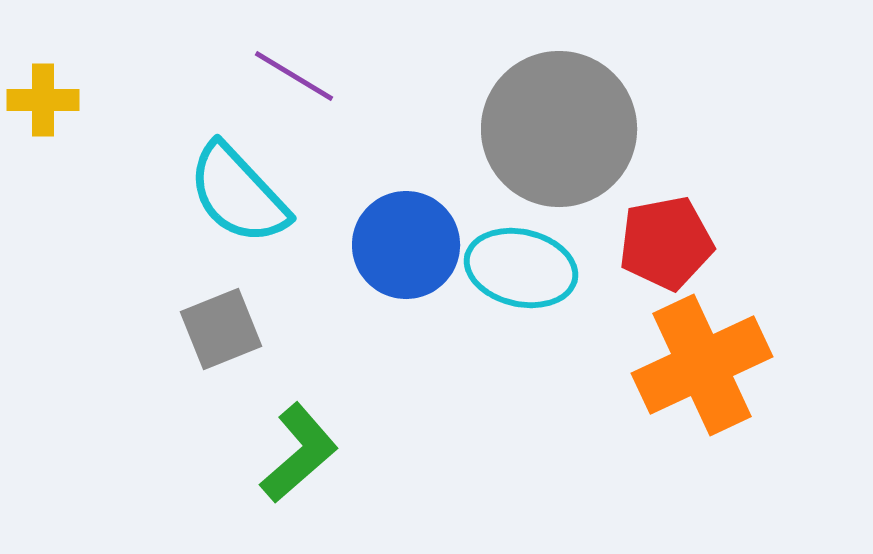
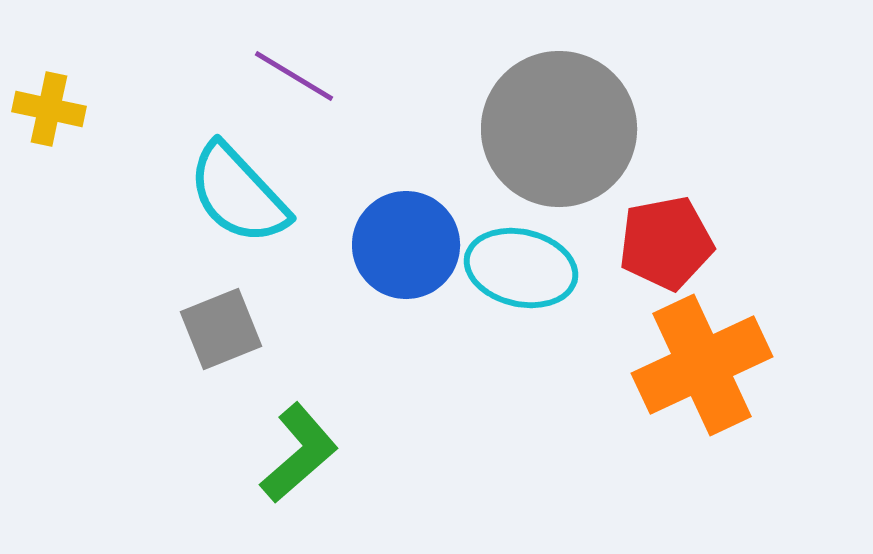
yellow cross: moved 6 px right, 9 px down; rotated 12 degrees clockwise
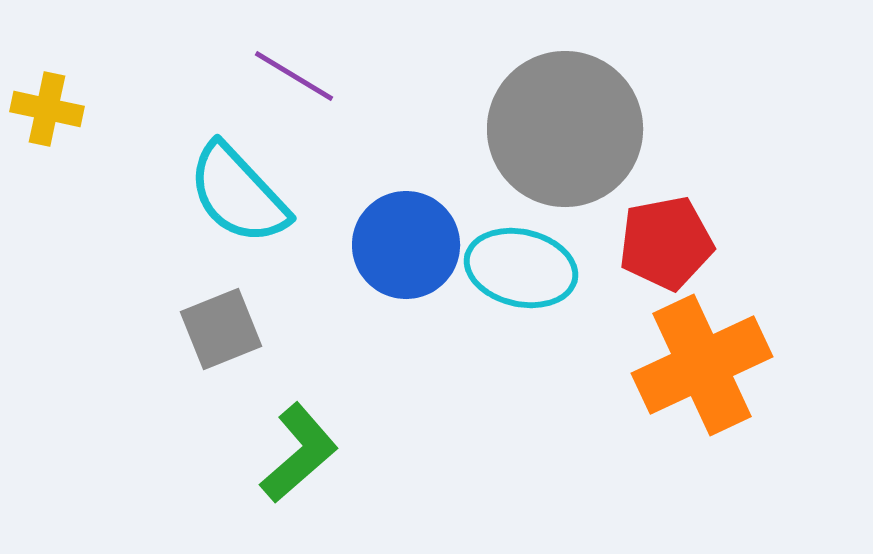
yellow cross: moved 2 px left
gray circle: moved 6 px right
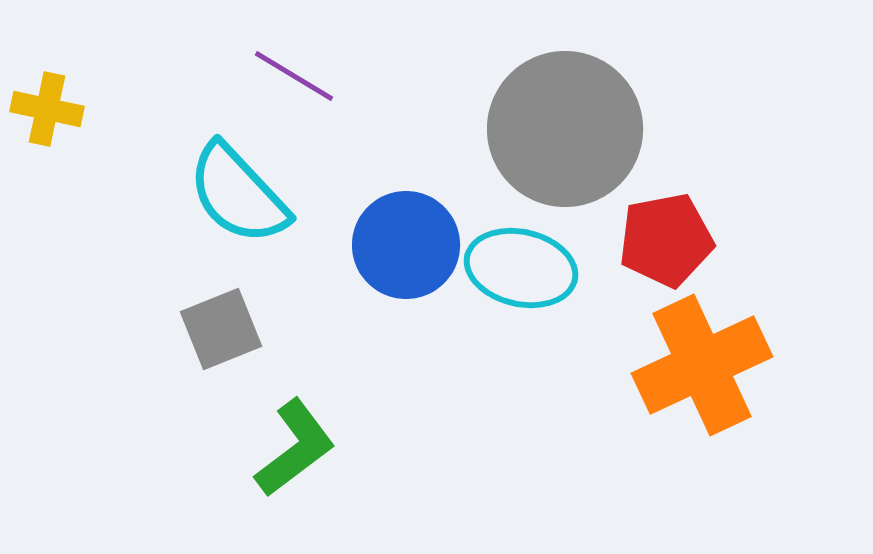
red pentagon: moved 3 px up
green L-shape: moved 4 px left, 5 px up; rotated 4 degrees clockwise
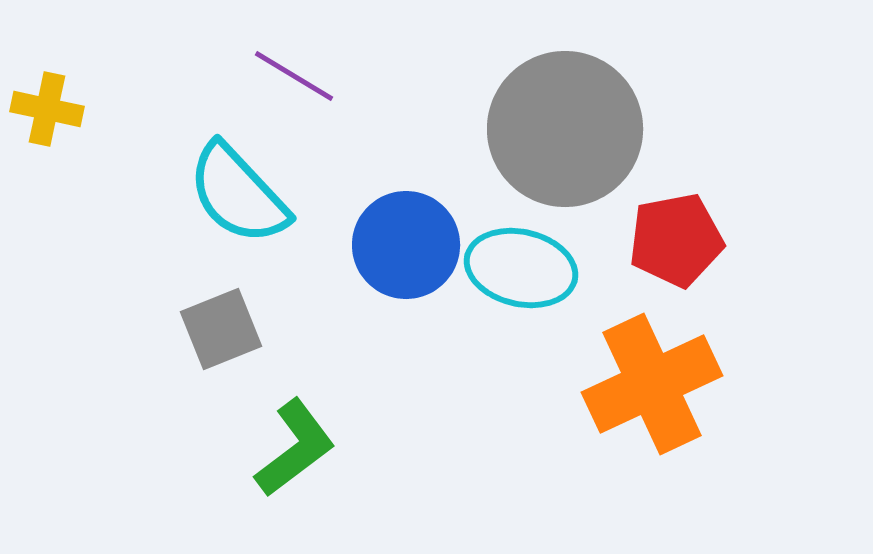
red pentagon: moved 10 px right
orange cross: moved 50 px left, 19 px down
